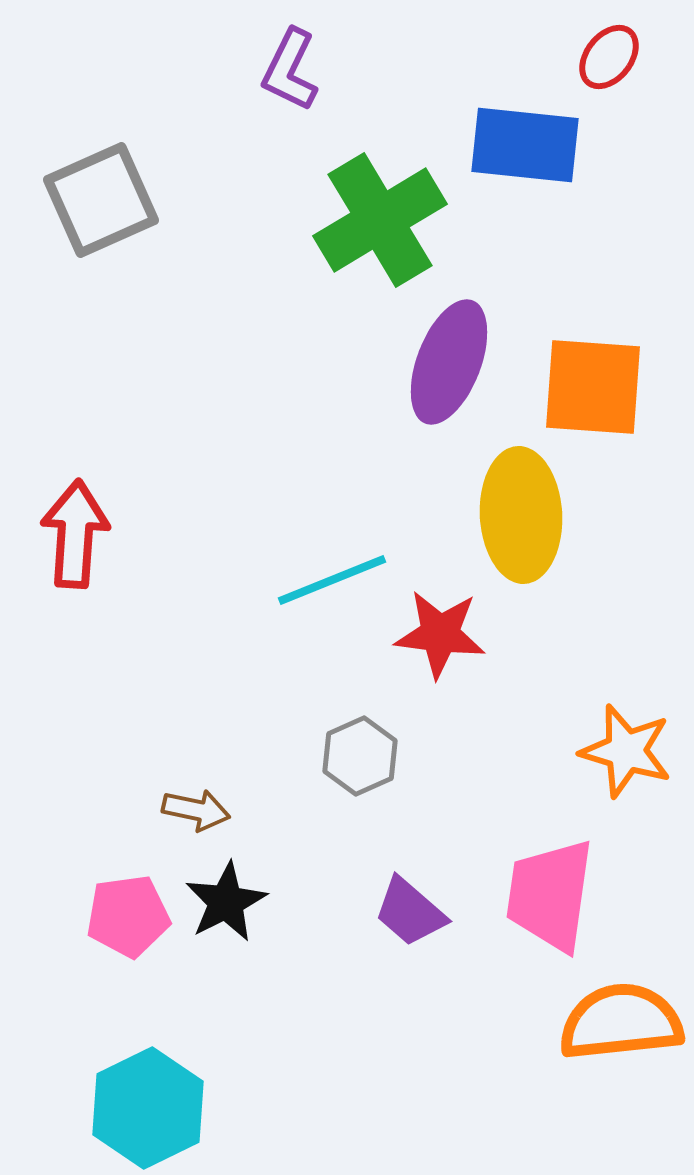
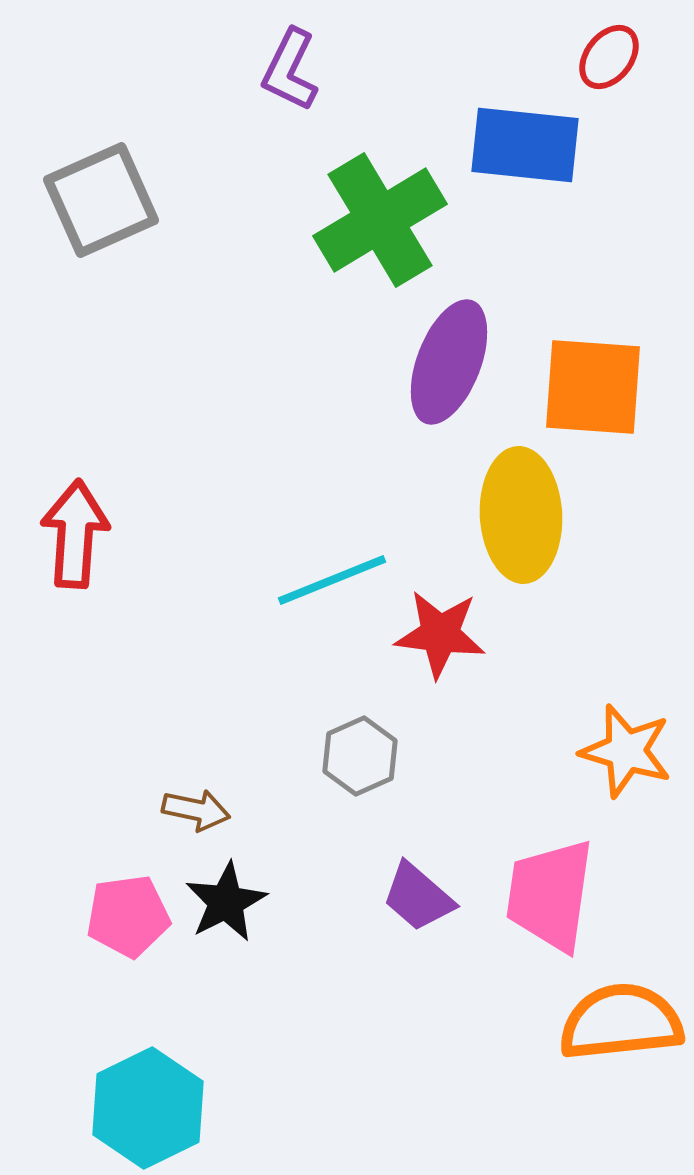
purple trapezoid: moved 8 px right, 15 px up
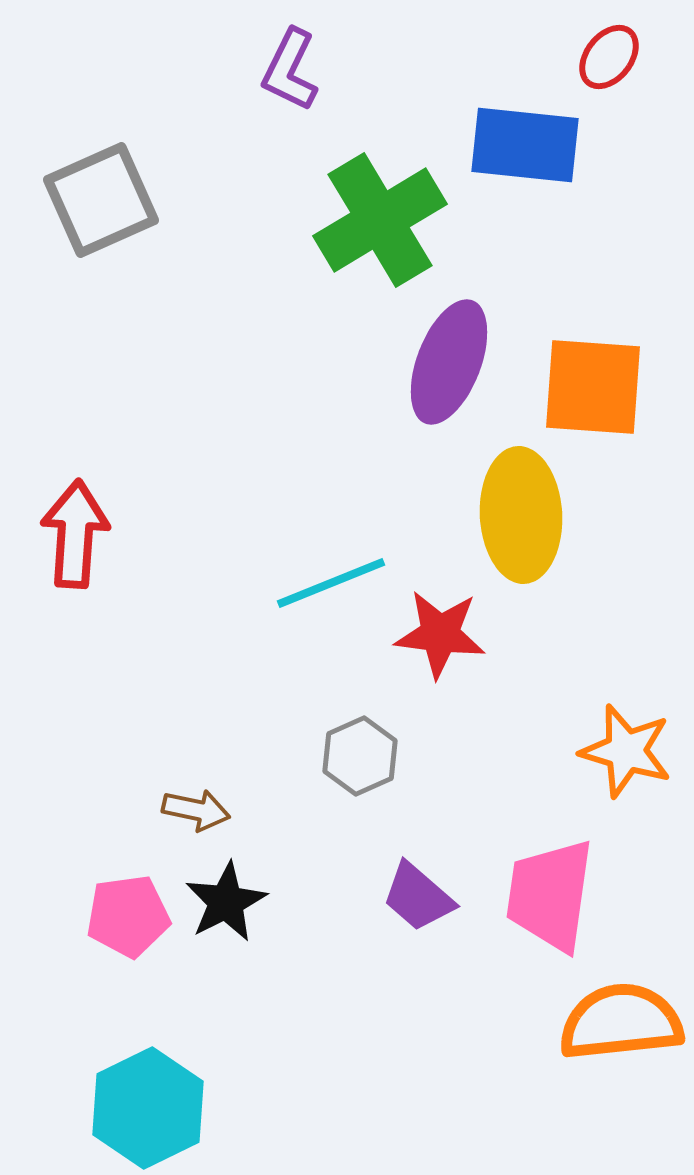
cyan line: moved 1 px left, 3 px down
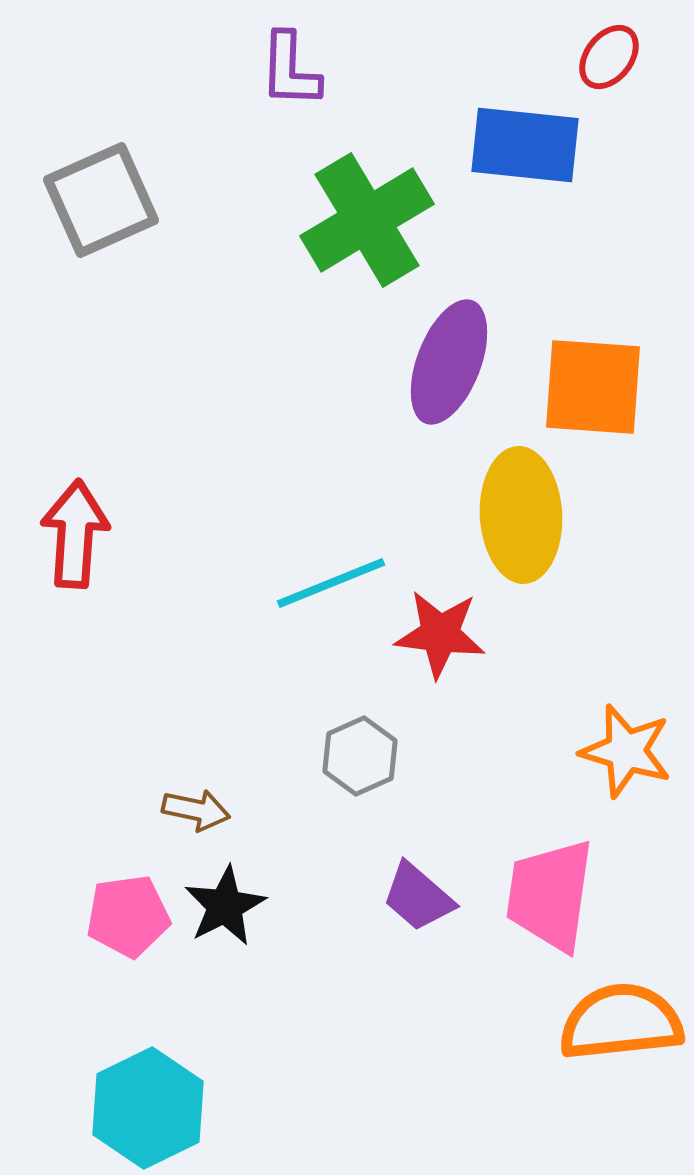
purple L-shape: rotated 24 degrees counterclockwise
green cross: moved 13 px left
black star: moved 1 px left, 4 px down
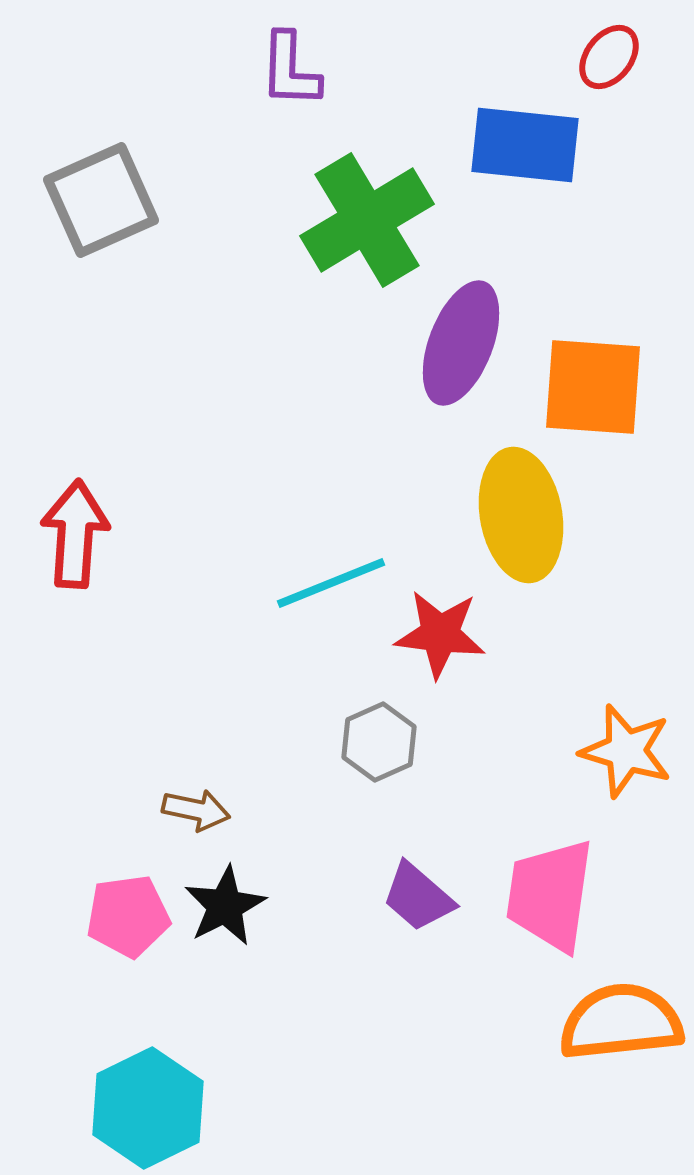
purple ellipse: moved 12 px right, 19 px up
yellow ellipse: rotated 7 degrees counterclockwise
gray hexagon: moved 19 px right, 14 px up
